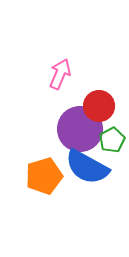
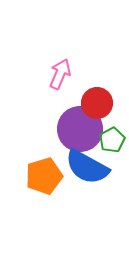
red circle: moved 2 px left, 3 px up
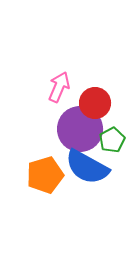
pink arrow: moved 1 px left, 13 px down
red circle: moved 2 px left
orange pentagon: moved 1 px right, 1 px up
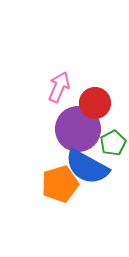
purple circle: moved 2 px left
green pentagon: moved 1 px right, 3 px down
orange pentagon: moved 15 px right, 9 px down
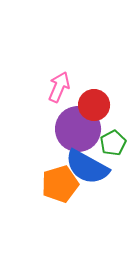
red circle: moved 1 px left, 2 px down
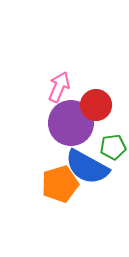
red circle: moved 2 px right
purple circle: moved 7 px left, 6 px up
green pentagon: moved 4 px down; rotated 20 degrees clockwise
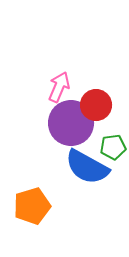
orange pentagon: moved 28 px left, 22 px down
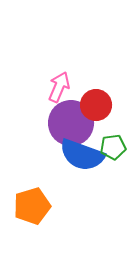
blue semicircle: moved 5 px left, 12 px up; rotated 9 degrees counterclockwise
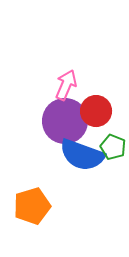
pink arrow: moved 7 px right, 2 px up
red circle: moved 6 px down
purple circle: moved 6 px left, 2 px up
green pentagon: rotated 30 degrees clockwise
